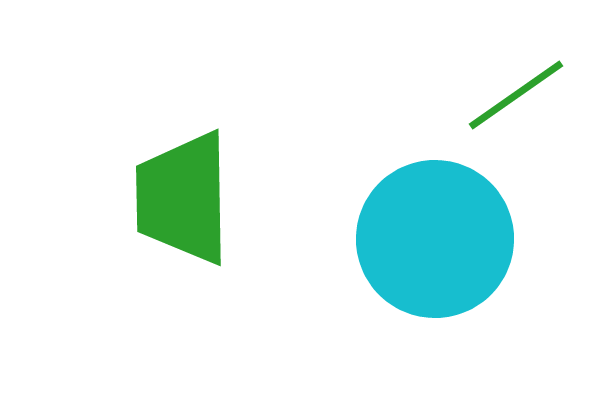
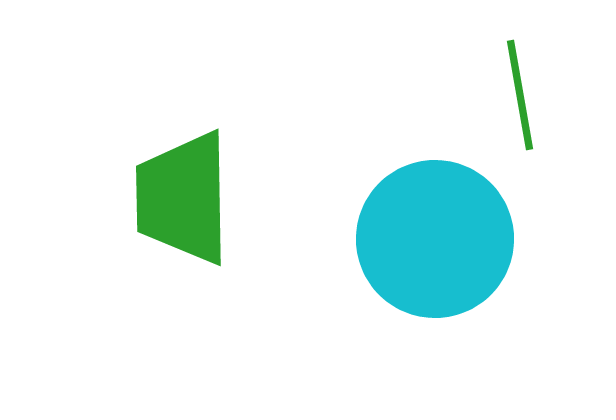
green line: moved 4 px right; rotated 65 degrees counterclockwise
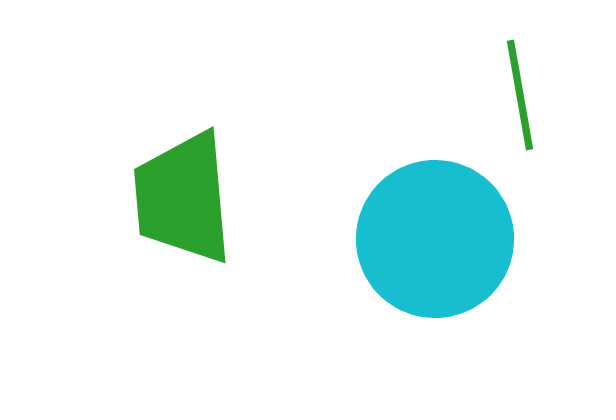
green trapezoid: rotated 4 degrees counterclockwise
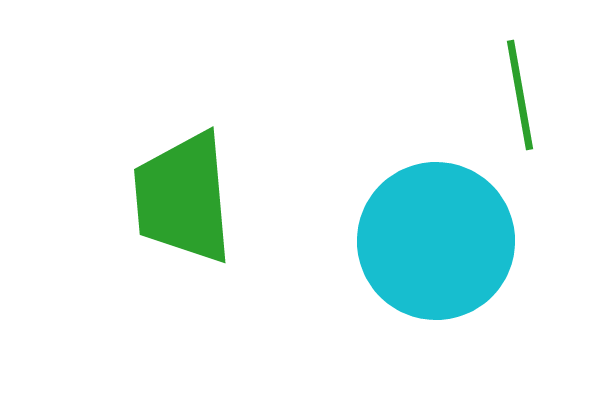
cyan circle: moved 1 px right, 2 px down
